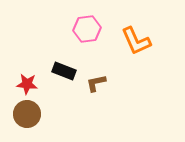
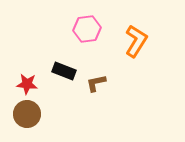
orange L-shape: rotated 124 degrees counterclockwise
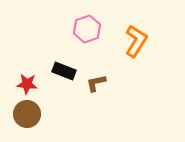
pink hexagon: rotated 12 degrees counterclockwise
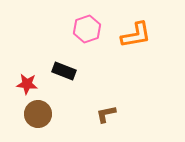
orange L-shape: moved 6 px up; rotated 48 degrees clockwise
brown L-shape: moved 10 px right, 31 px down
brown circle: moved 11 px right
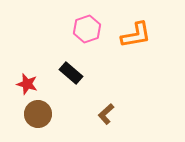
black rectangle: moved 7 px right, 2 px down; rotated 20 degrees clockwise
red star: rotated 10 degrees clockwise
brown L-shape: rotated 30 degrees counterclockwise
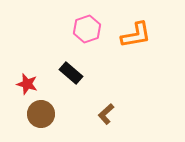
brown circle: moved 3 px right
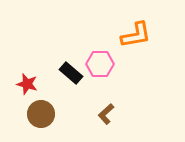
pink hexagon: moved 13 px right, 35 px down; rotated 20 degrees clockwise
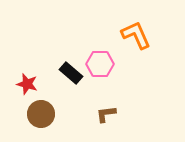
orange L-shape: rotated 104 degrees counterclockwise
brown L-shape: rotated 35 degrees clockwise
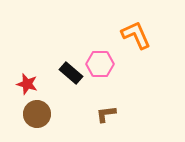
brown circle: moved 4 px left
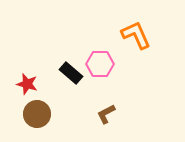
brown L-shape: rotated 20 degrees counterclockwise
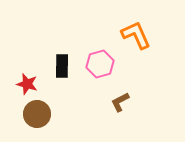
pink hexagon: rotated 16 degrees counterclockwise
black rectangle: moved 9 px left, 7 px up; rotated 50 degrees clockwise
brown L-shape: moved 14 px right, 12 px up
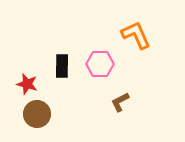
pink hexagon: rotated 16 degrees clockwise
